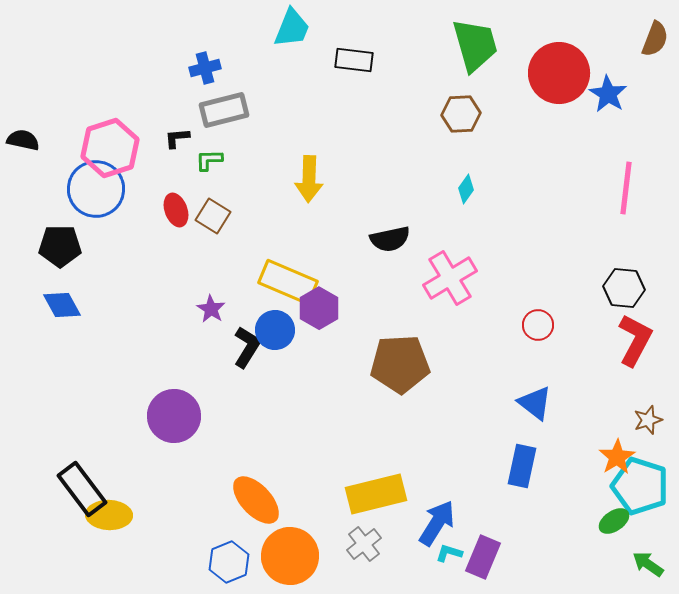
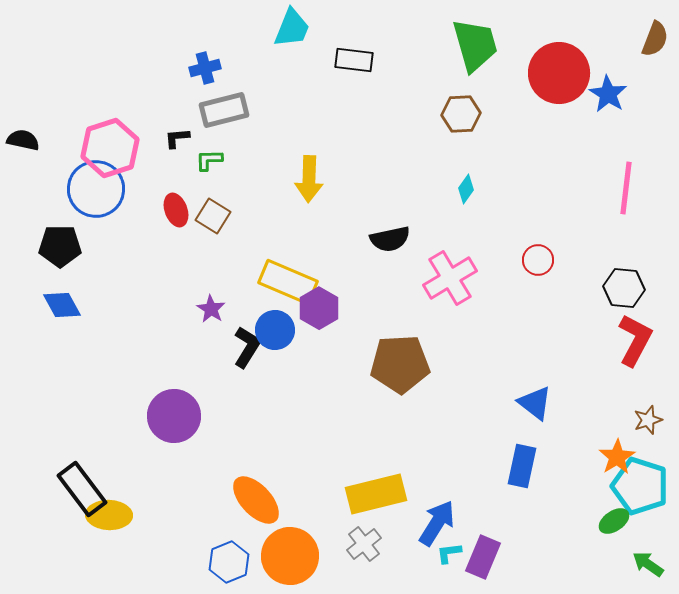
red circle at (538, 325): moved 65 px up
cyan L-shape at (449, 553): rotated 24 degrees counterclockwise
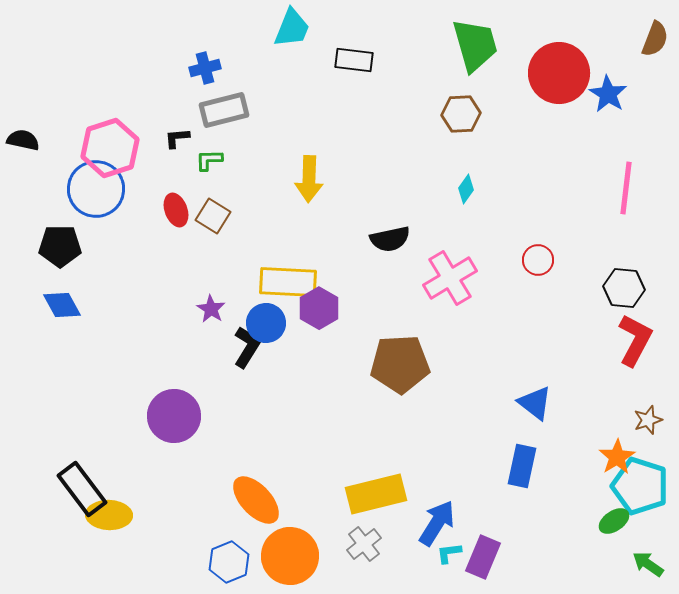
yellow rectangle at (288, 282): rotated 20 degrees counterclockwise
blue circle at (275, 330): moved 9 px left, 7 px up
